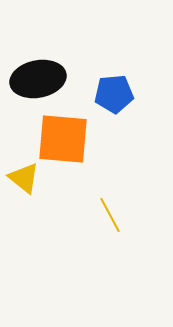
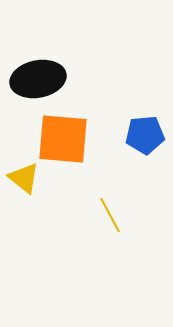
blue pentagon: moved 31 px right, 41 px down
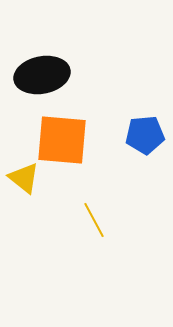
black ellipse: moved 4 px right, 4 px up
orange square: moved 1 px left, 1 px down
yellow line: moved 16 px left, 5 px down
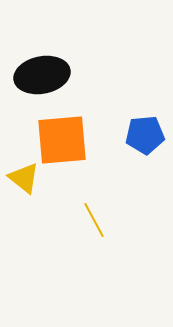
orange square: rotated 10 degrees counterclockwise
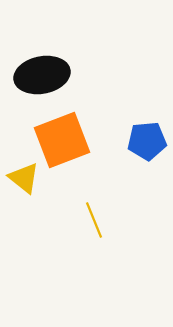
blue pentagon: moved 2 px right, 6 px down
orange square: rotated 16 degrees counterclockwise
yellow line: rotated 6 degrees clockwise
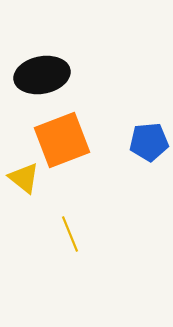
blue pentagon: moved 2 px right, 1 px down
yellow line: moved 24 px left, 14 px down
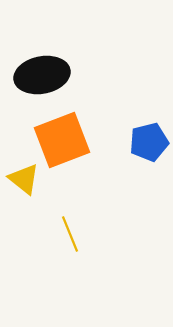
blue pentagon: rotated 9 degrees counterclockwise
yellow triangle: moved 1 px down
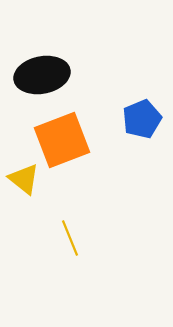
blue pentagon: moved 7 px left, 23 px up; rotated 9 degrees counterclockwise
yellow line: moved 4 px down
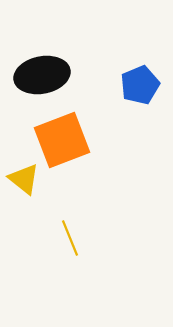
blue pentagon: moved 2 px left, 34 px up
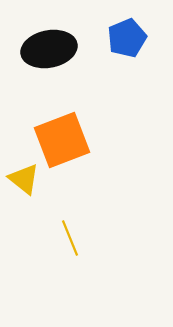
black ellipse: moved 7 px right, 26 px up
blue pentagon: moved 13 px left, 47 px up
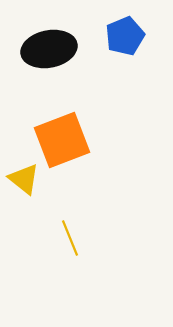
blue pentagon: moved 2 px left, 2 px up
